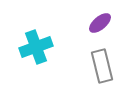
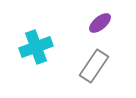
gray rectangle: moved 8 px left; rotated 48 degrees clockwise
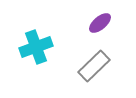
gray rectangle: rotated 12 degrees clockwise
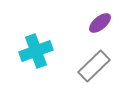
cyan cross: moved 4 px down
